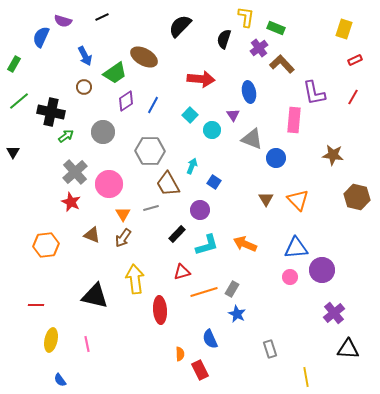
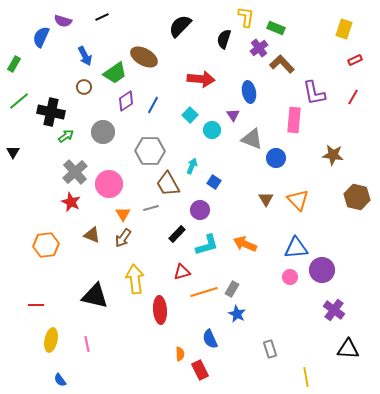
purple cross at (334, 313): moved 3 px up; rotated 15 degrees counterclockwise
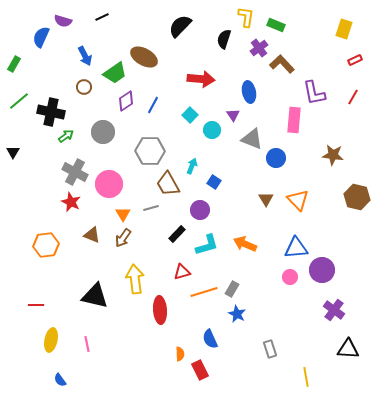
green rectangle at (276, 28): moved 3 px up
gray cross at (75, 172): rotated 20 degrees counterclockwise
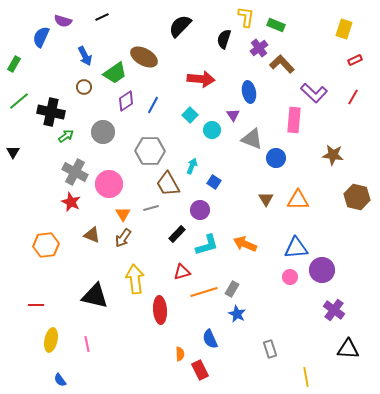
purple L-shape at (314, 93): rotated 36 degrees counterclockwise
orange triangle at (298, 200): rotated 45 degrees counterclockwise
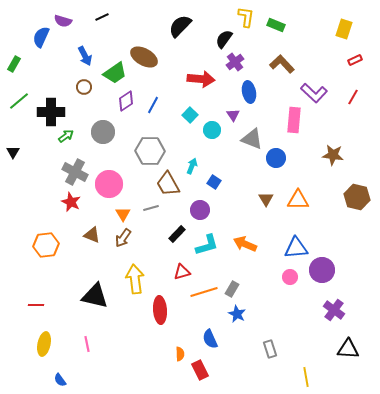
black semicircle at (224, 39): rotated 18 degrees clockwise
purple cross at (259, 48): moved 24 px left, 14 px down
black cross at (51, 112): rotated 12 degrees counterclockwise
yellow ellipse at (51, 340): moved 7 px left, 4 px down
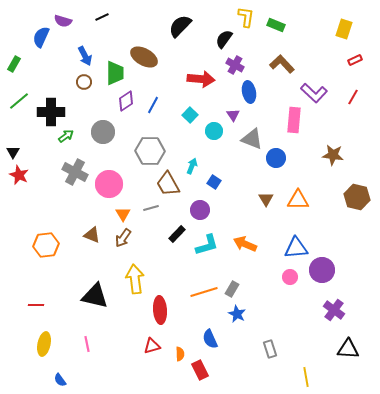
purple cross at (235, 62): moved 3 px down; rotated 24 degrees counterclockwise
green trapezoid at (115, 73): rotated 55 degrees counterclockwise
brown circle at (84, 87): moved 5 px up
cyan circle at (212, 130): moved 2 px right, 1 px down
red star at (71, 202): moved 52 px left, 27 px up
red triangle at (182, 272): moved 30 px left, 74 px down
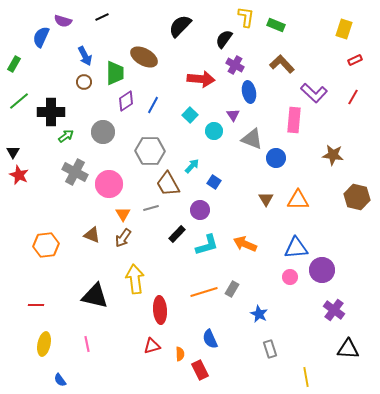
cyan arrow at (192, 166): rotated 21 degrees clockwise
blue star at (237, 314): moved 22 px right
